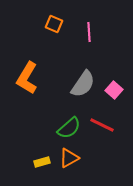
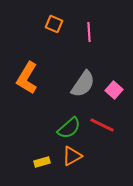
orange triangle: moved 3 px right, 2 px up
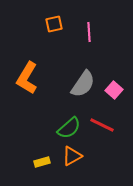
orange square: rotated 36 degrees counterclockwise
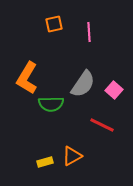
green semicircle: moved 18 px left, 24 px up; rotated 40 degrees clockwise
yellow rectangle: moved 3 px right
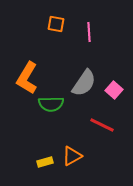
orange square: moved 2 px right; rotated 24 degrees clockwise
gray semicircle: moved 1 px right, 1 px up
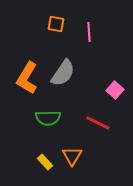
gray semicircle: moved 21 px left, 10 px up
pink square: moved 1 px right
green semicircle: moved 3 px left, 14 px down
red line: moved 4 px left, 2 px up
orange triangle: rotated 30 degrees counterclockwise
yellow rectangle: rotated 63 degrees clockwise
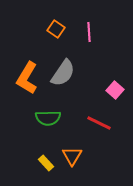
orange square: moved 5 px down; rotated 24 degrees clockwise
red line: moved 1 px right
yellow rectangle: moved 1 px right, 1 px down
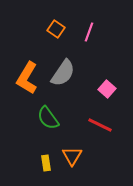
pink line: rotated 24 degrees clockwise
pink square: moved 8 px left, 1 px up
green semicircle: rotated 55 degrees clockwise
red line: moved 1 px right, 2 px down
yellow rectangle: rotated 35 degrees clockwise
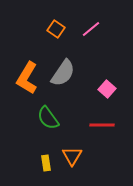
pink line: moved 2 px right, 3 px up; rotated 30 degrees clockwise
red line: moved 2 px right; rotated 25 degrees counterclockwise
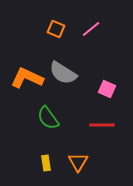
orange square: rotated 12 degrees counterclockwise
gray semicircle: rotated 88 degrees clockwise
orange L-shape: rotated 84 degrees clockwise
pink square: rotated 18 degrees counterclockwise
orange triangle: moved 6 px right, 6 px down
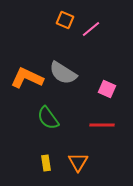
orange square: moved 9 px right, 9 px up
